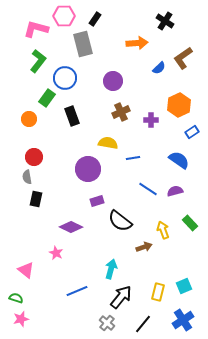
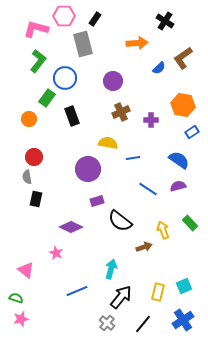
orange hexagon at (179, 105): moved 4 px right; rotated 25 degrees counterclockwise
purple semicircle at (175, 191): moved 3 px right, 5 px up
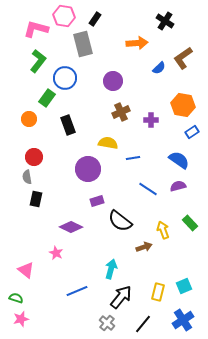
pink hexagon at (64, 16): rotated 10 degrees clockwise
black rectangle at (72, 116): moved 4 px left, 9 px down
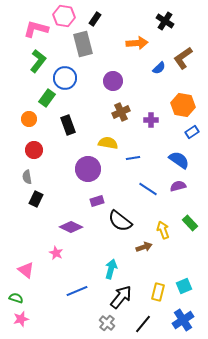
red circle at (34, 157): moved 7 px up
black rectangle at (36, 199): rotated 14 degrees clockwise
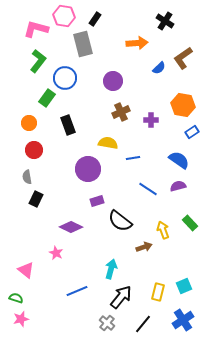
orange circle at (29, 119): moved 4 px down
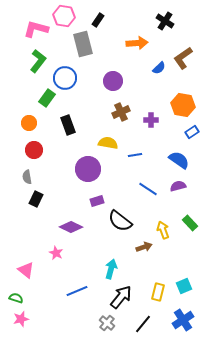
black rectangle at (95, 19): moved 3 px right, 1 px down
blue line at (133, 158): moved 2 px right, 3 px up
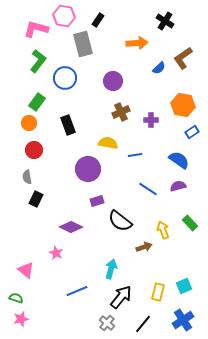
green rectangle at (47, 98): moved 10 px left, 4 px down
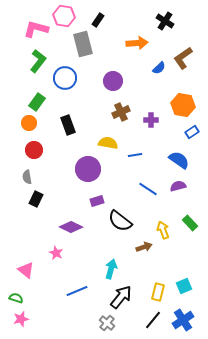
black line at (143, 324): moved 10 px right, 4 px up
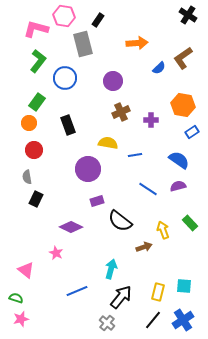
black cross at (165, 21): moved 23 px right, 6 px up
cyan square at (184, 286): rotated 28 degrees clockwise
